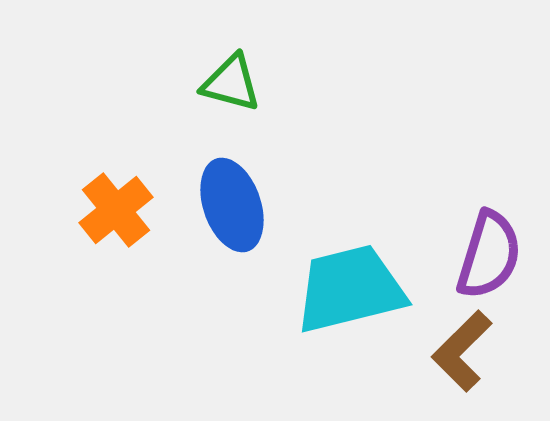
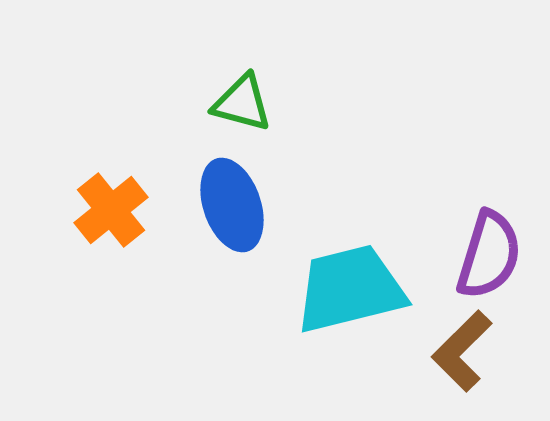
green triangle: moved 11 px right, 20 px down
orange cross: moved 5 px left
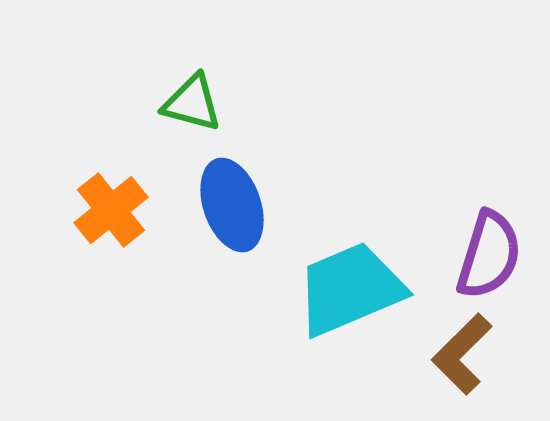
green triangle: moved 50 px left
cyan trapezoid: rotated 9 degrees counterclockwise
brown L-shape: moved 3 px down
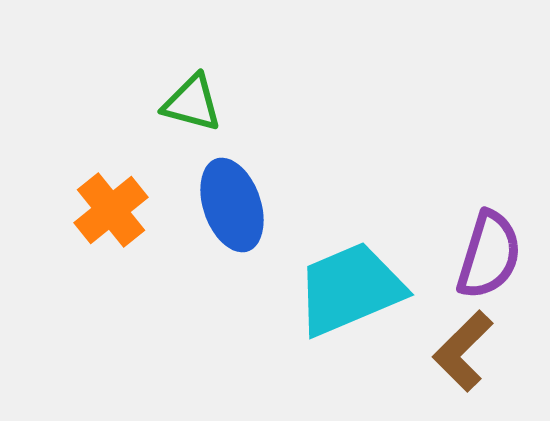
brown L-shape: moved 1 px right, 3 px up
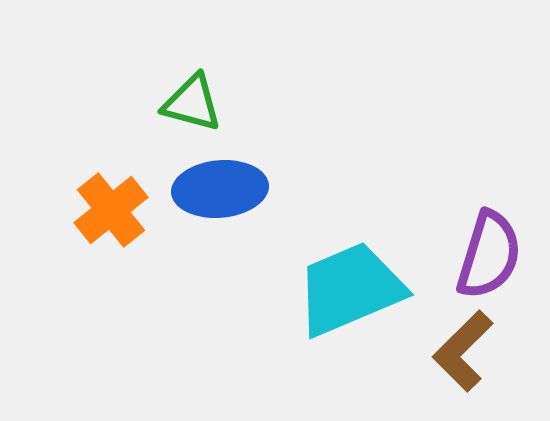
blue ellipse: moved 12 px left, 16 px up; rotated 76 degrees counterclockwise
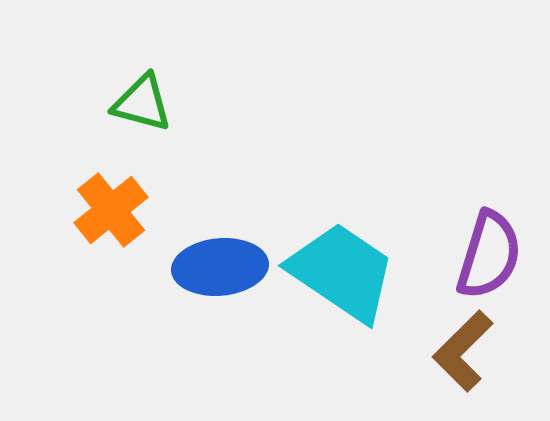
green triangle: moved 50 px left
blue ellipse: moved 78 px down
cyan trapezoid: moved 8 px left, 17 px up; rotated 57 degrees clockwise
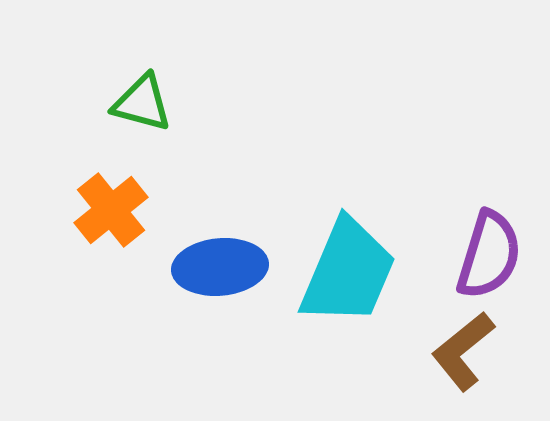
cyan trapezoid: moved 6 px right; rotated 79 degrees clockwise
brown L-shape: rotated 6 degrees clockwise
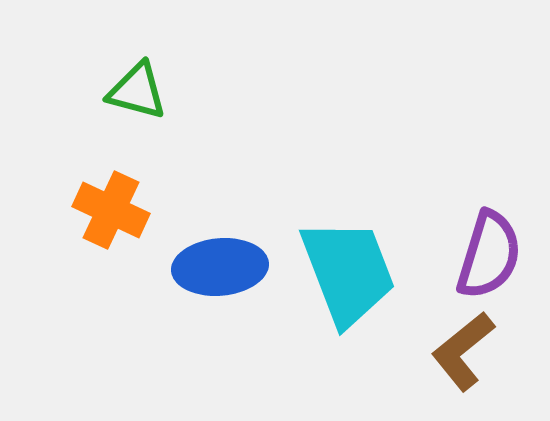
green triangle: moved 5 px left, 12 px up
orange cross: rotated 26 degrees counterclockwise
cyan trapezoid: rotated 44 degrees counterclockwise
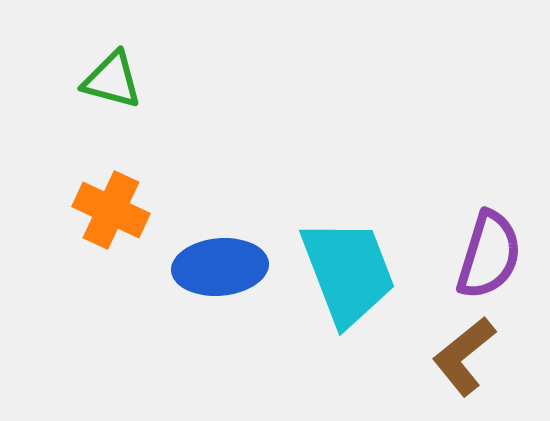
green triangle: moved 25 px left, 11 px up
brown L-shape: moved 1 px right, 5 px down
